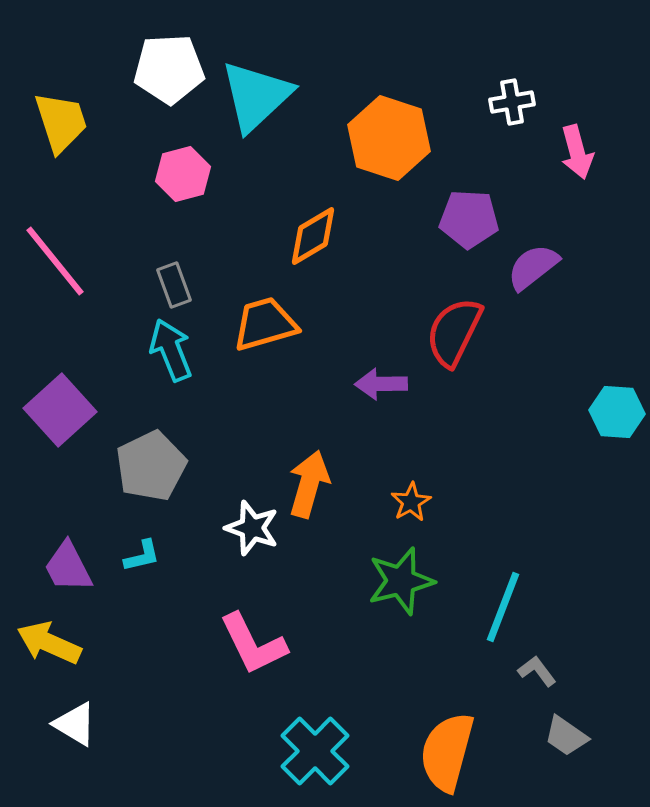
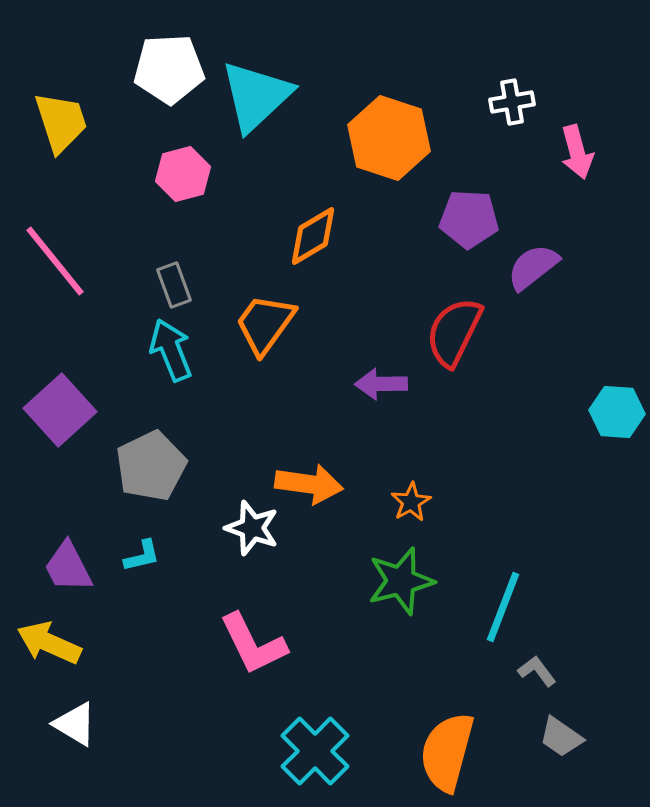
orange trapezoid: rotated 38 degrees counterclockwise
orange arrow: rotated 82 degrees clockwise
gray trapezoid: moved 5 px left, 1 px down
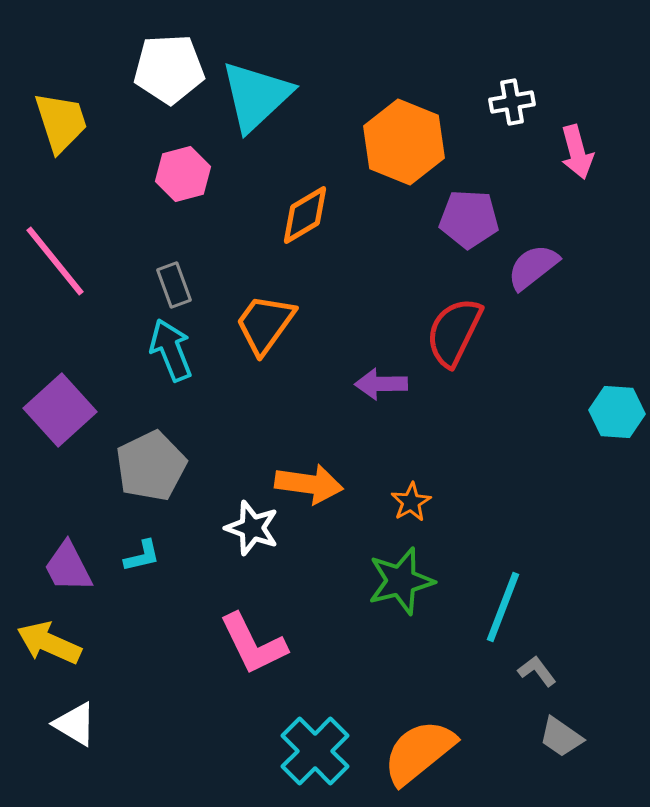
orange hexagon: moved 15 px right, 4 px down; rotated 4 degrees clockwise
orange diamond: moved 8 px left, 21 px up
orange semicircle: moved 28 px left; rotated 36 degrees clockwise
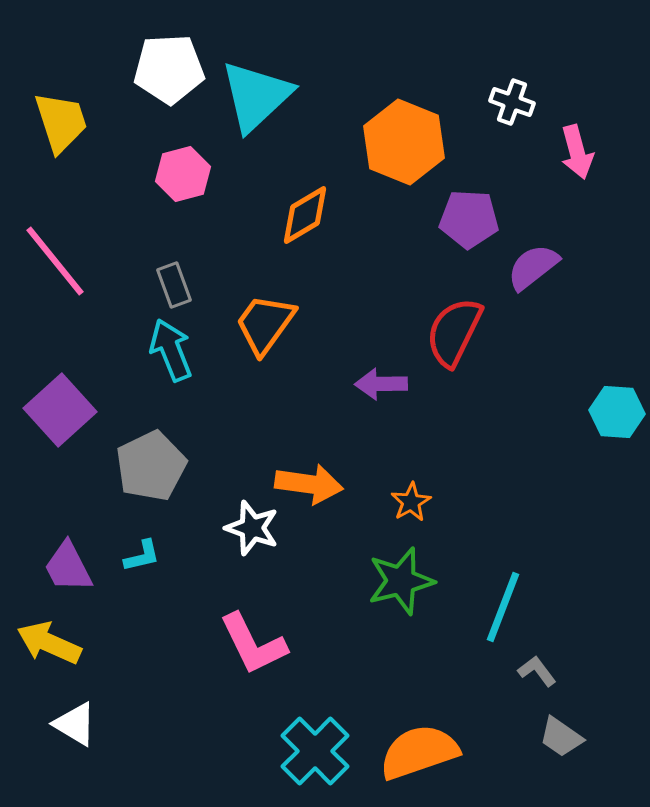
white cross: rotated 30 degrees clockwise
orange semicircle: rotated 20 degrees clockwise
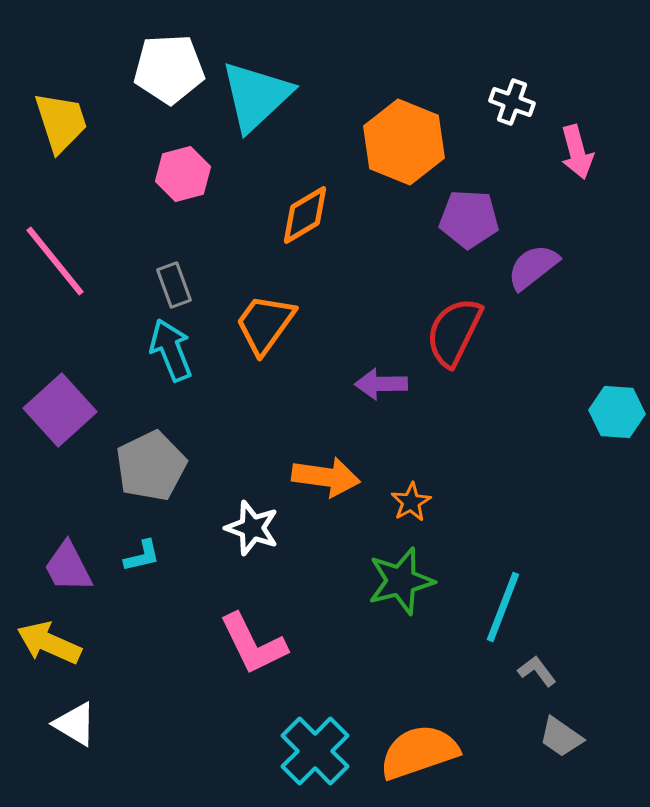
orange arrow: moved 17 px right, 7 px up
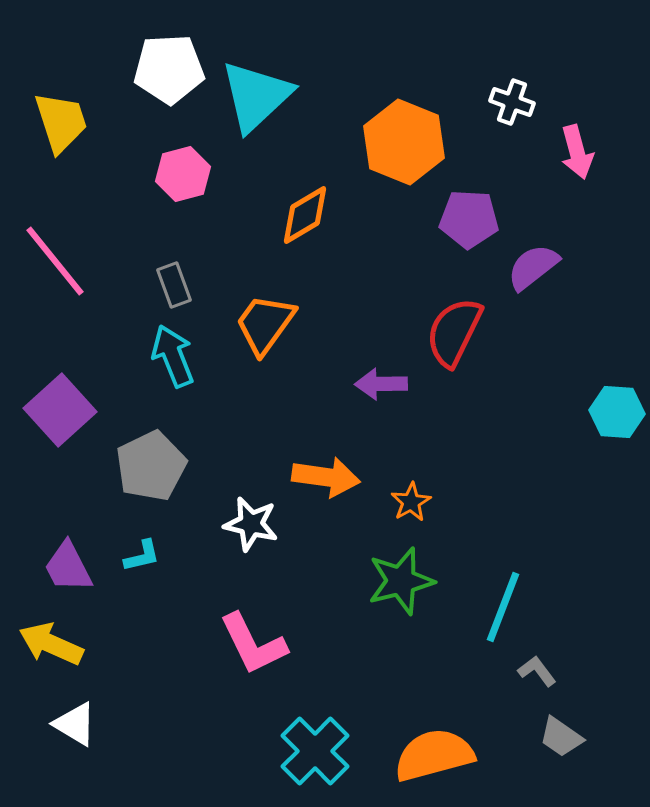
cyan arrow: moved 2 px right, 6 px down
white star: moved 1 px left, 4 px up; rotated 6 degrees counterclockwise
yellow arrow: moved 2 px right, 1 px down
orange semicircle: moved 15 px right, 3 px down; rotated 4 degrees clockwise
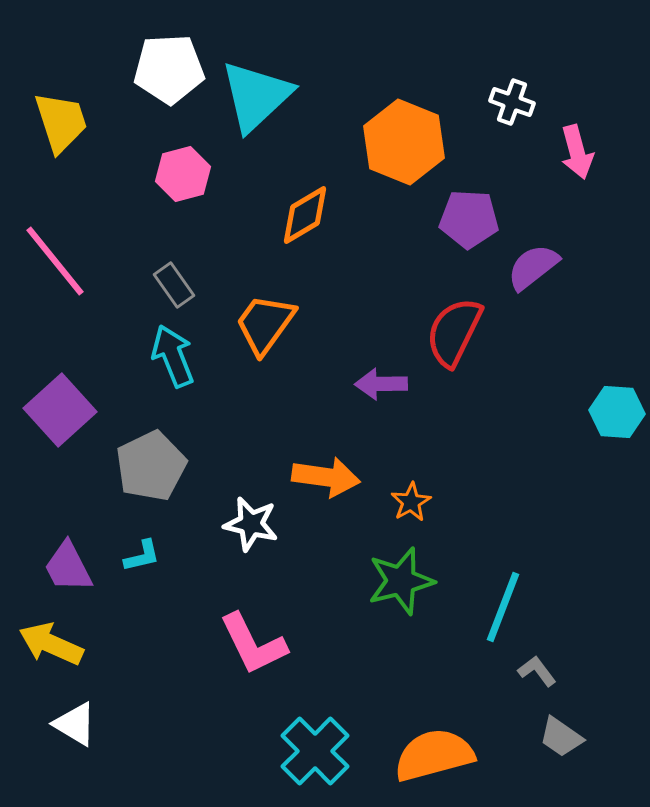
gray rectangle: rotated 15 degrees counterclockwise
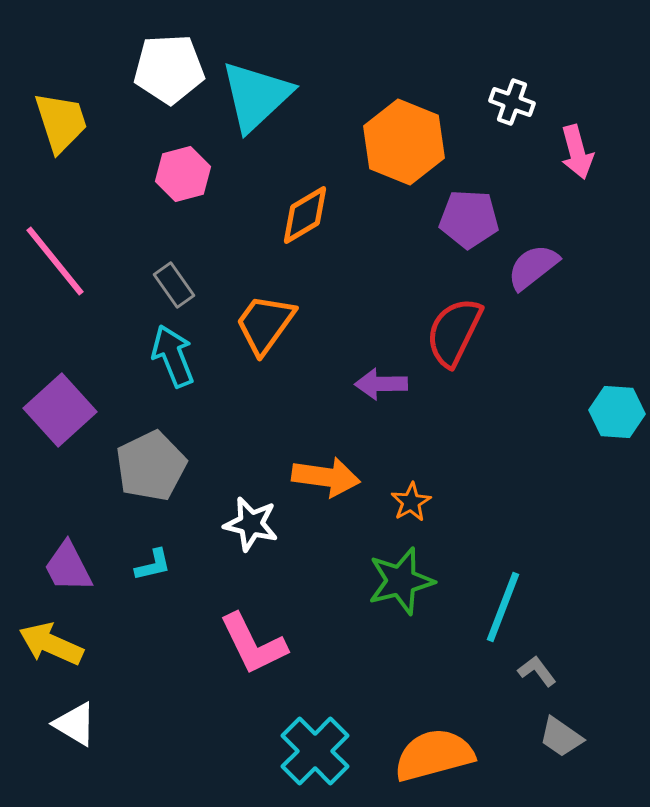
cyan L-shape: moved 11 px right, 9 px down
